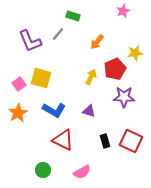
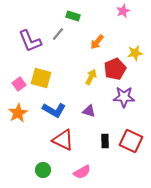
black rectangle: rotated 16 degrees clockwise
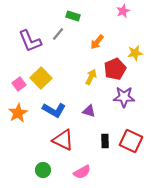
yellow square: rotated 30 degrees clockwise
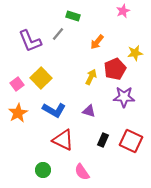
pink square: moved 2 px left
black rectangle: moved 2 px left, 1 px up; rotated 24 degrees clockwise
pink semicircle: rotated 84 degrees clockwise
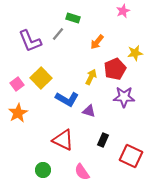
green rectangle: moved 2 px down
blue L-shape: moved 13 px right, 11 px up
red square: moved 15 px down
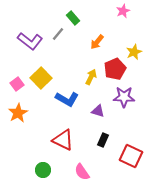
green rectangle: rotated 32 degrees clockwise
purple L-shape: rotated 30 degrees counterclockwise
yellow star: moved 1 px left, 1 px up; rotated 14 degrees counterclockwise
purple triangle: moved 9 px right
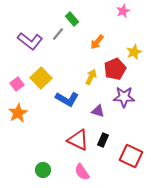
green rectangle: moved 1 px left, 1 px down
red triangle: moved 15 px right
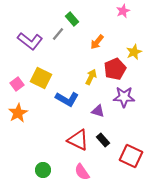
yellow square: rotated 20 degrees counterclockwise
black rectangle: rotated 64 degrees counterclockwise
